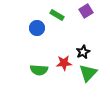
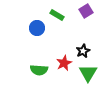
black star: moved 1 px up
red star: rotated 21 degrees counterclockwise
green triangle: rotated 12 degrees counterclockwise
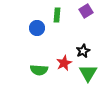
green rectangle: rotated 64 degrees clockwise
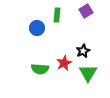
green semicircle: moved 1 px right, 1 px up
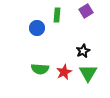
red star: moved 9 px down
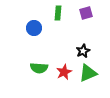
purple square: moved 2 px down; rotated 16 degrees clockwise
green rectangle: moved 1 px right, 2 px up
blue circle: moved 3 px left
green semicircle: moved 1 px left, 1 px up
green triangle: rotated 36 degrees clockwise
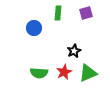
black star: moved 9 px left
green semicircle: moved 5 px down
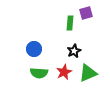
green rectangle: moved 12 px right, 10 px down
blue circle: moved 21 px down
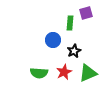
blue circle: moved 19 px right, 9 px up
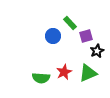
purple square: moved 23 px down
green rectangle: rotated 48 degrees counterclockwise
blue circle: moved 4 px up
black star: moved 23 px right
green semicircle: moved 2 px right, 5 px down
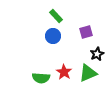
green rectangle: moved 14 px left, 7 px up
purple square: moved 4 px up
black star: moved 3 px down
red star: rotated 14 degrees counterclockwise
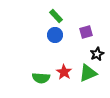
blue circle: moved 2 px right, 1 px up
